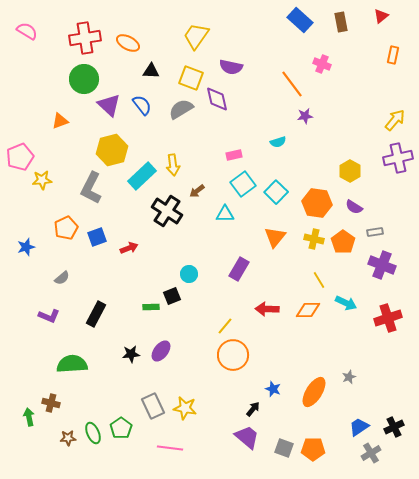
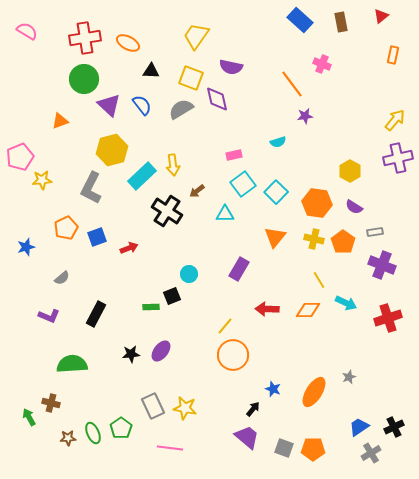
green arrow at (29, 417): rotated 18 degrees counterclockwise
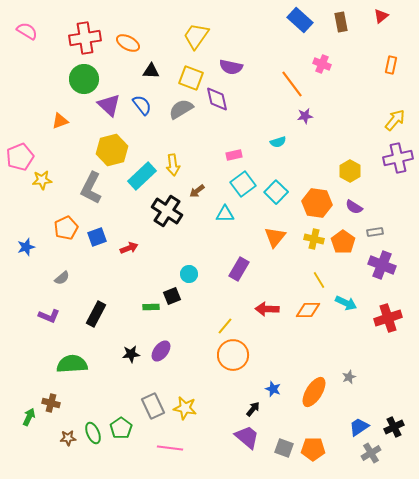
orange rectangle at (393, 55): moved 2 px left, 10 px down
green arrow at (29, 417): rotated 54 degrees clockwise
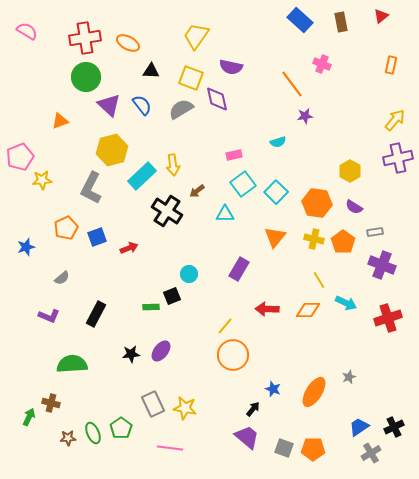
green circle at (84, 79): moved 2 px right, 2 px up
gray rectangle at (153, 406): moved 2 px up
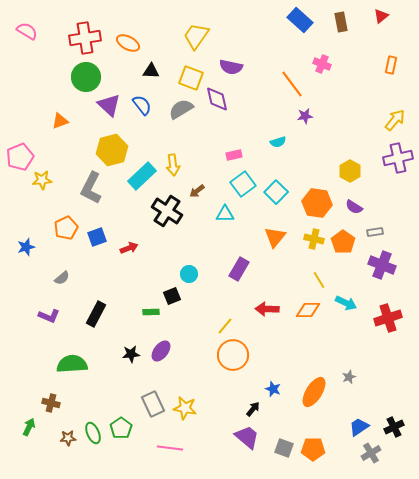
green rectangle at (151, 307): moved 5 px down
green arrow at (29, 417): moved 10 px down
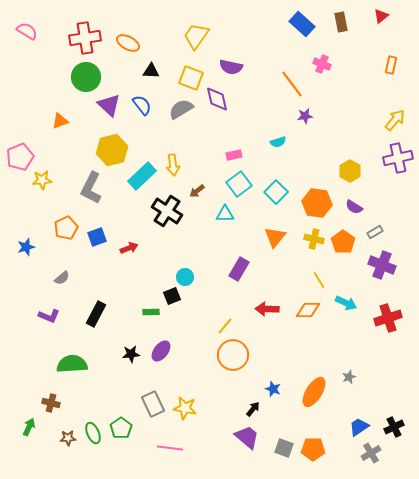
blue rectangle at (300, 20): moved 2 px right, 4 px down
cyan square at (243, 184): moved 4 px left
gray rectangle at (375, 232): rotated 21 degrees counterclockwise
cyan circle at (189, 274): moved 4 px left, 3 px down
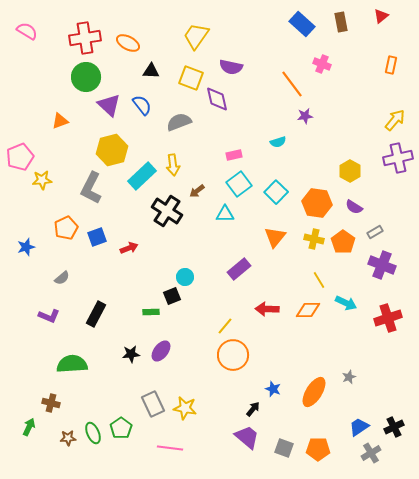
gray semicircle at (181, 109): moved 2 px left, 13 px down; rotated 10 degrees clockwise
purple rectangle at (239, 269): rotated 20 degrees clockwise
orange pentagon at (313, 449): moved 5 px right
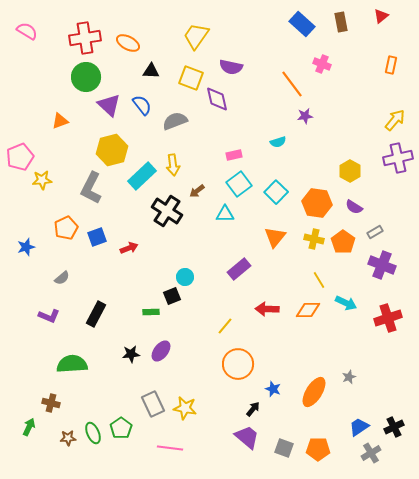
gray semicircle at (179, 122): moved 4 px left, 1 px up
orange circle at (233, 355): moved 5 px right, 9 px down
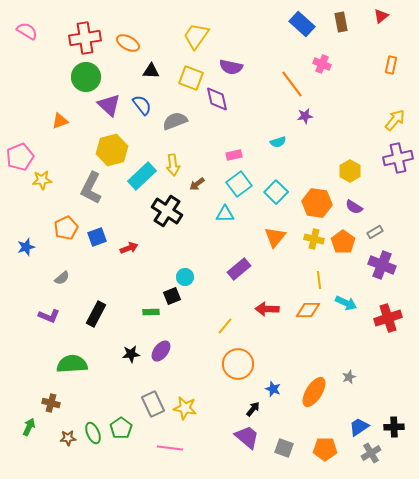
brown arrow at (197, 191): moved 7 px up
yellow line at (319, 280): rotated 24 degrees clockwise
black cross at (394, 427): rotated 24 degrees clockwise
orange pentagon at (318, 449): moved 7 px right
